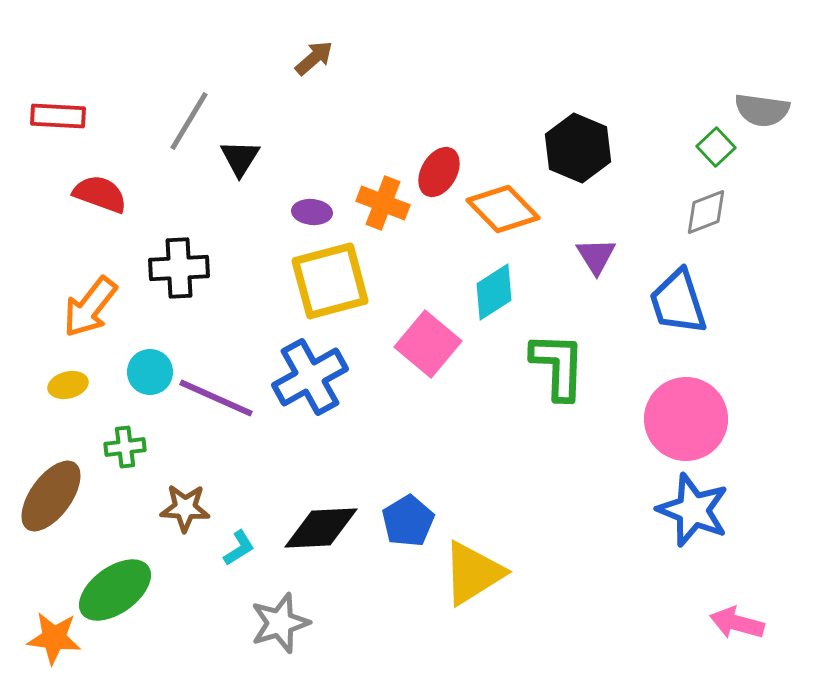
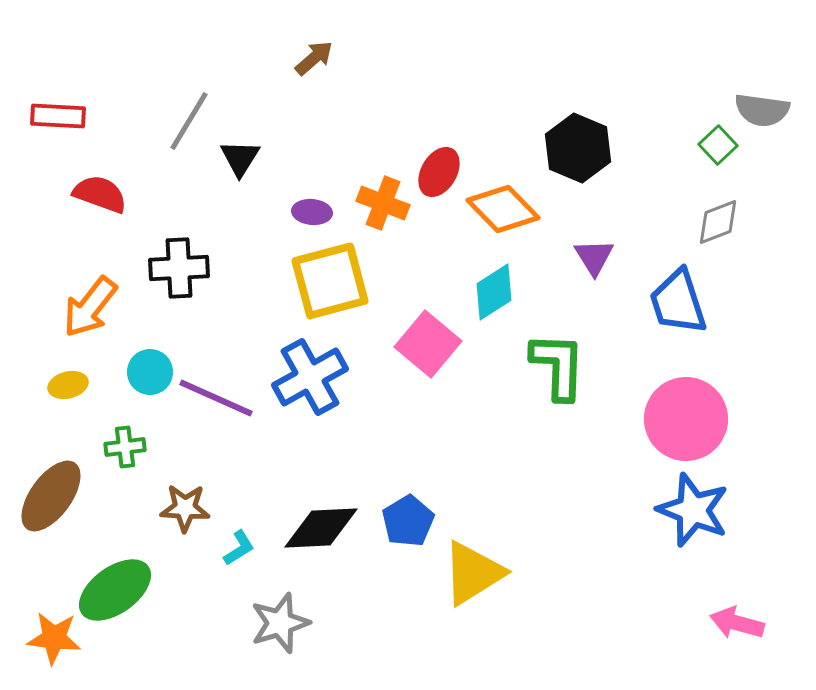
green square: moved 2 px right, 2 px up
gray diamond: moved 12 px right, 10 px down
purple triangle: moved 2 px left, 1 px down
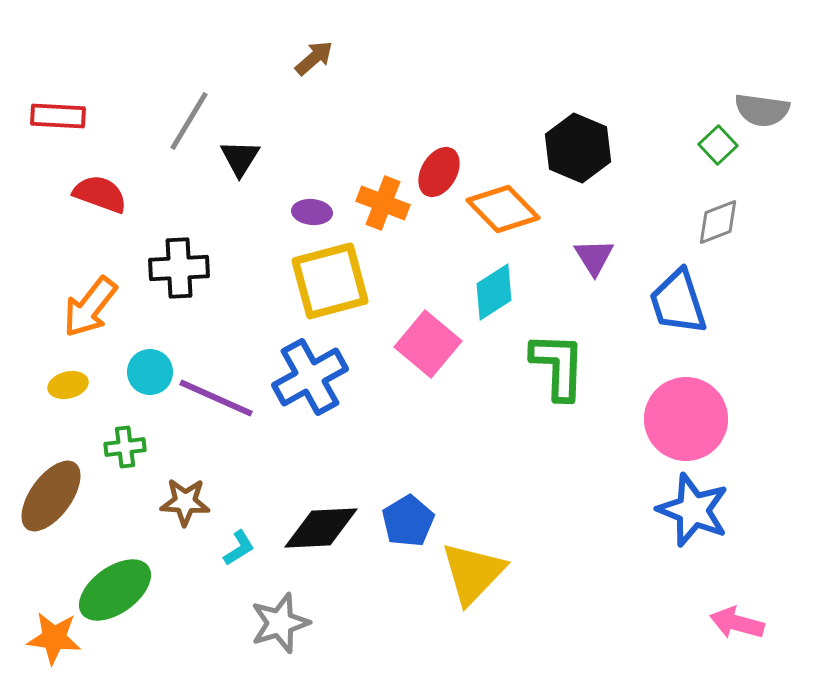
brown star: moved 6 px up
yellow triangle: rotated 14 degrees counterclockwise
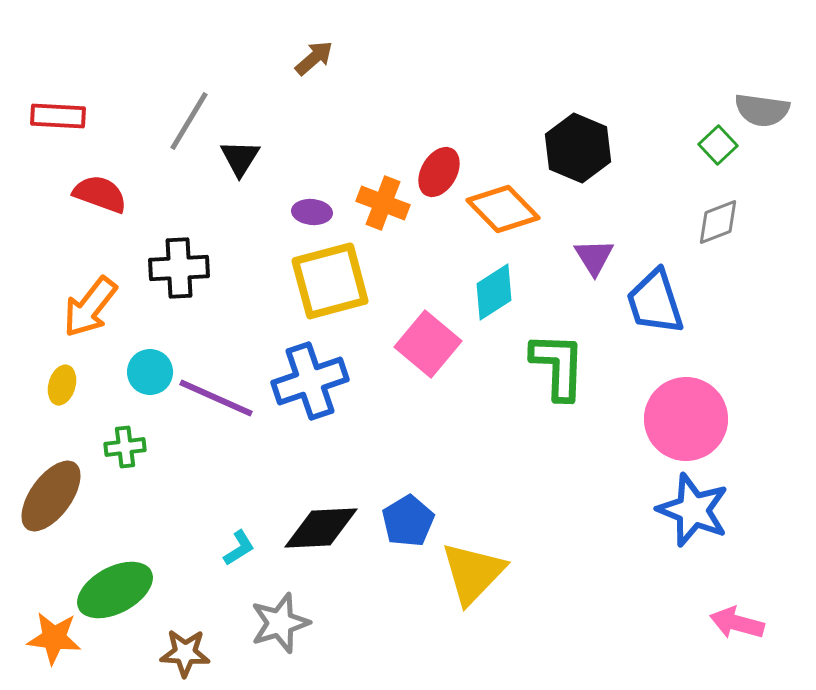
blue trapezoid: moved 23 px left
blue cross: moved 4 px down; rotated 10 degrees clockwise
yellow ellipse: moved 6 px left; rotated 60 degrees counterclockwise
brown star: moved 151 px down
green ellipse: rotated 8 degrees clockwise
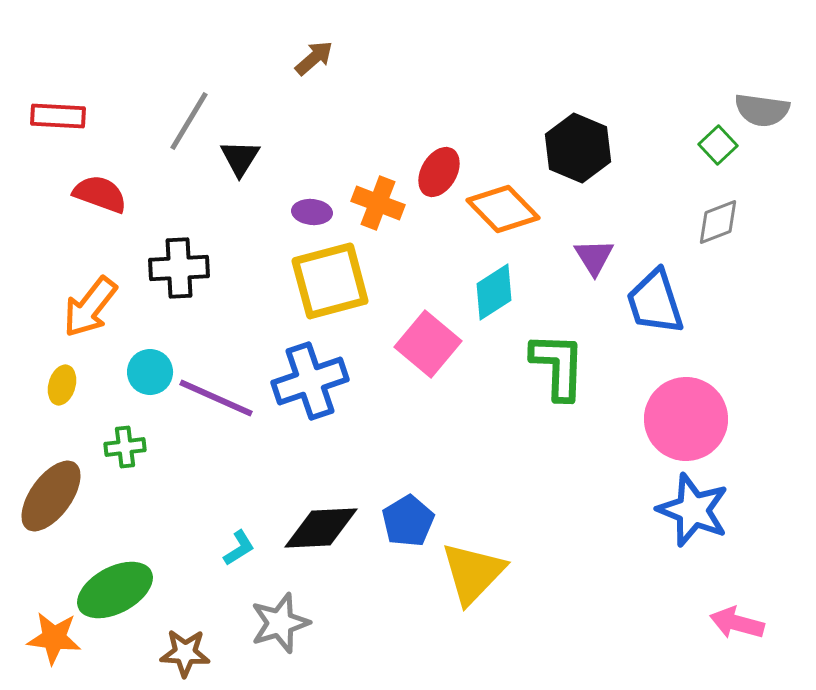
orange cross: moved 5 px left
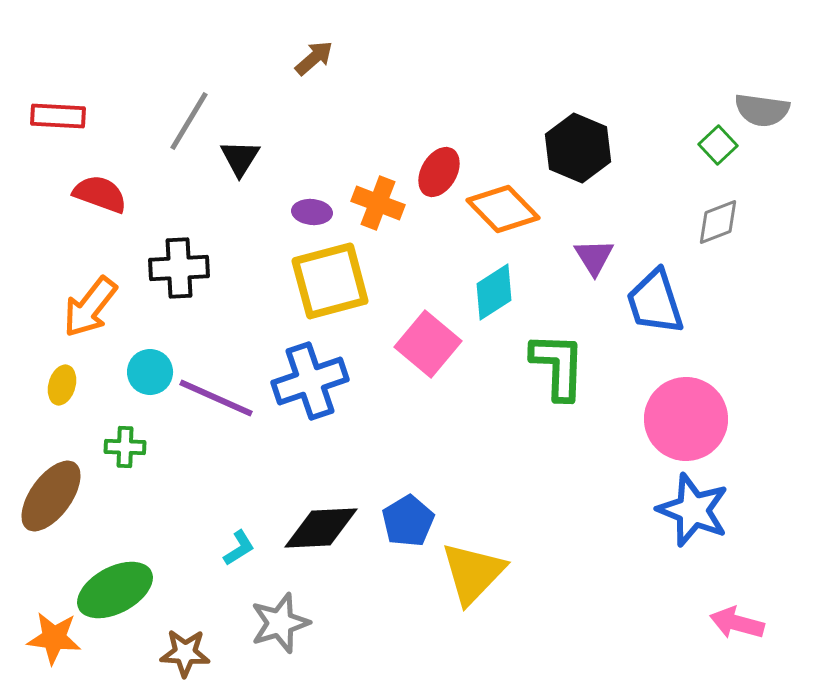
green cross: rotated 9 degrees clockwise
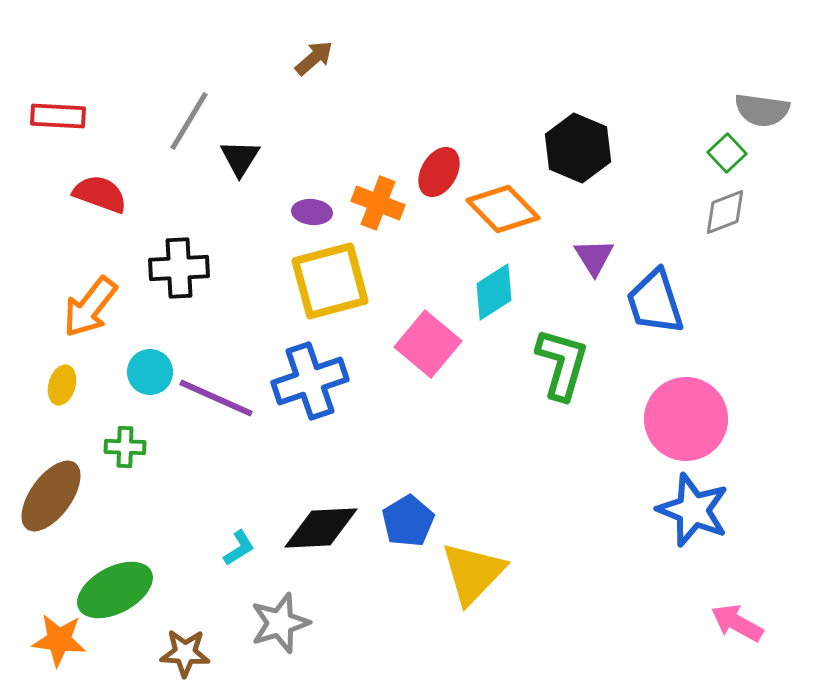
green square: moved 9 px right, 8 px down
gray diamond: moved 7 px right, 10 px up
green L-shape: moved 4 px right, 2 px up; rotated 14 degrees clockwise
pink arrow: rotated 14 degrees clockwise
orange star: moved 5 px right, 2 px down
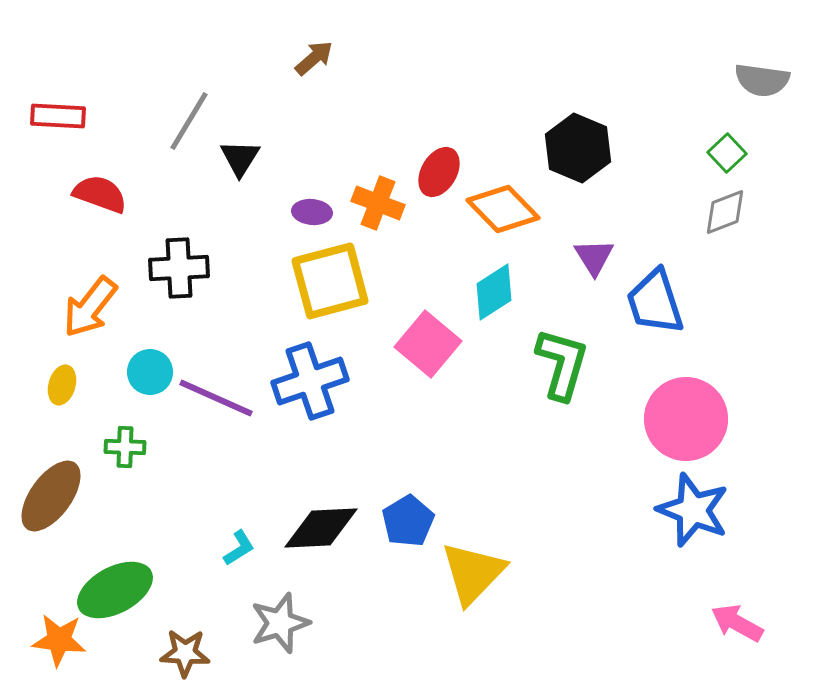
gray semicircle: moved 30 px up
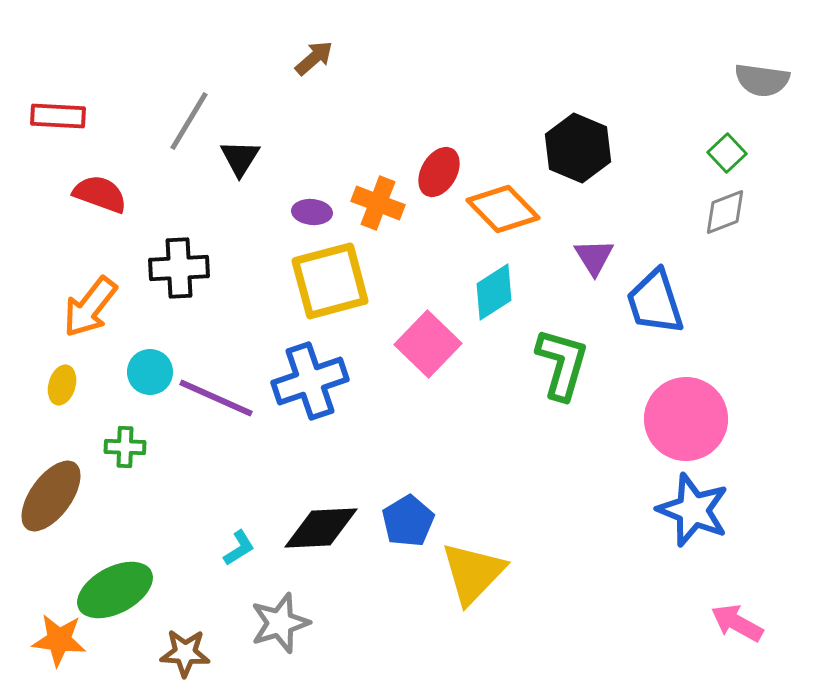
pink square: rotated 4 degrees clockwise
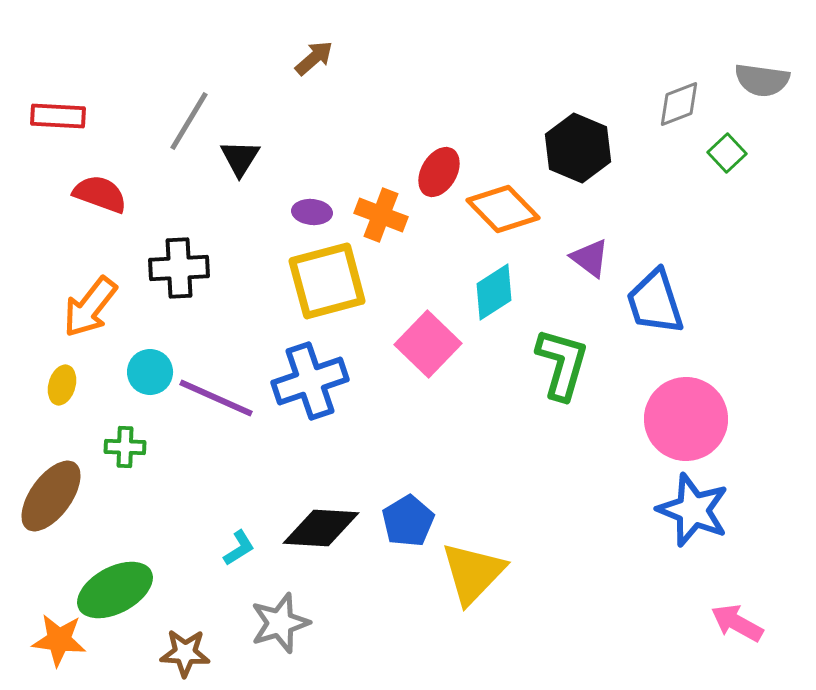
orange cross: moved 3 px right, 12 px down
gray diamond: moved 46 px left, 108 px up
purple triangle: moved 4 px left, 1 px down; rotated 21 degrees counterclockwise
yellow square: moved 3 px left
black diamond: rotated 6 degrees clockwise
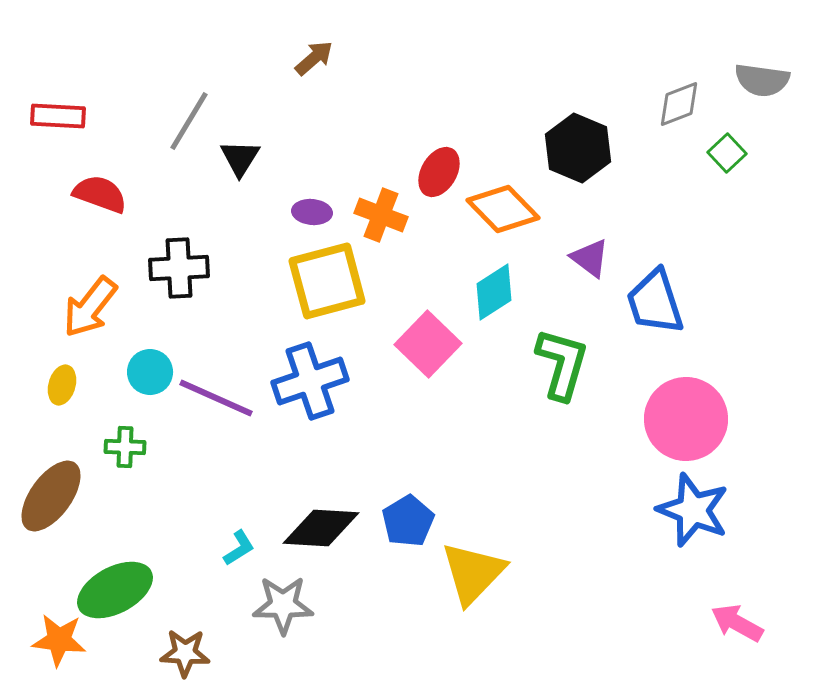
gray star: moved 3 px right, 18 px up; rotated 18 degrees clockwise
